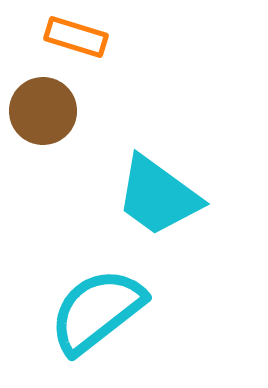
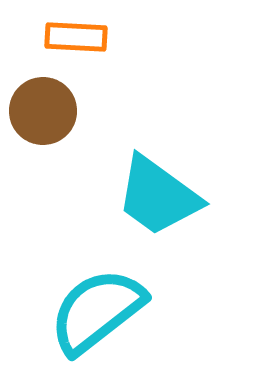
orange rectangle: rotated 14 degrees counterclockwise
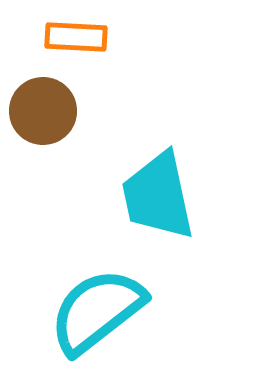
cyan trapezoid: rotated 42 degrees clockwise
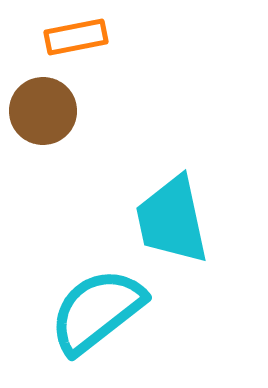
orange rectangle: rotated 14 degrees counterclockwise
cyan trapezoid: moved 14 px right, 24 px down
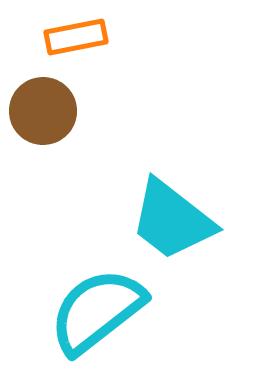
cyan trapezoid: rotated 40 degrees counterclockwise
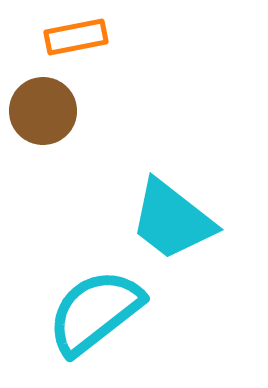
cyan semicircle: moved 2 px left, 1 px down
